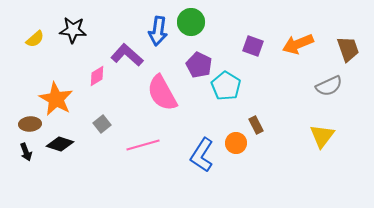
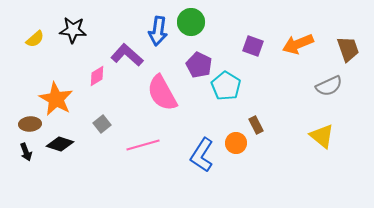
yellow triangle: rotated 28 degrees counterclockwise
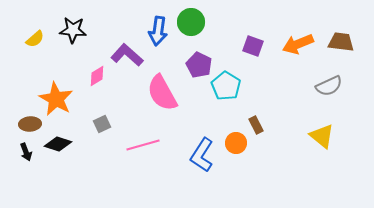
brown trapezoid: moved 7 px left, 7 px up; rotated 64 degrees counterclockwise
gray square: rotated 12 degrees clockwise
black diamond: moved 2 px left
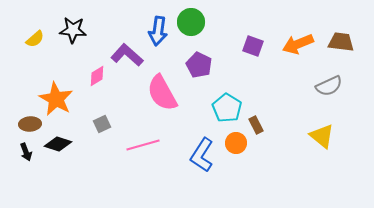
cyan pentagon: moved 1 px right, 22 px down
